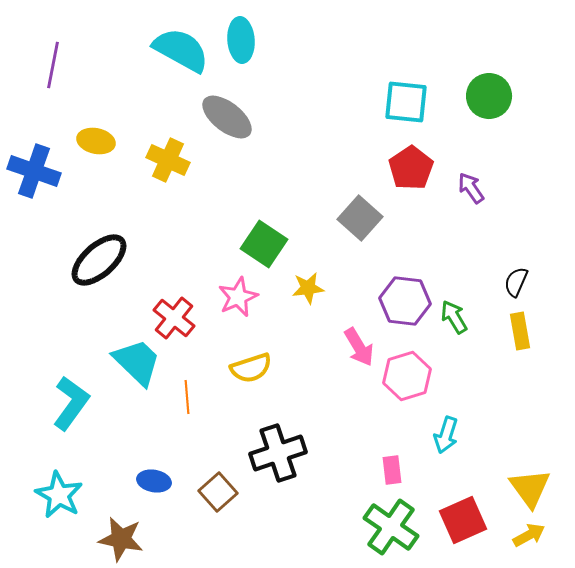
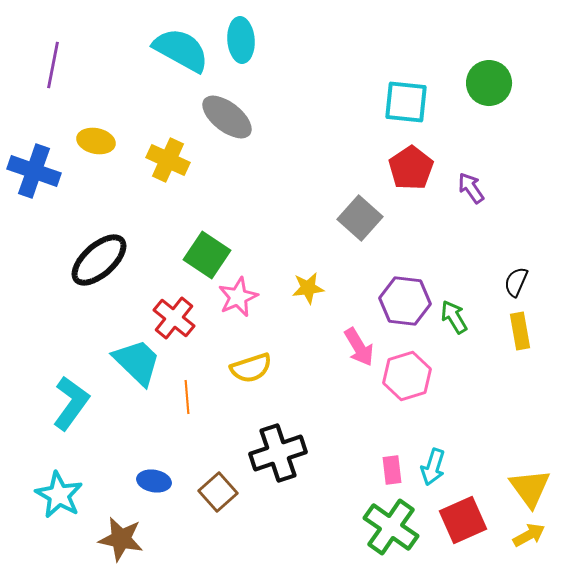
green circle: moved 13 px up
green square: moved 57 px left, 11 px down
cyan arrow: moved 13 px left, 32 px down
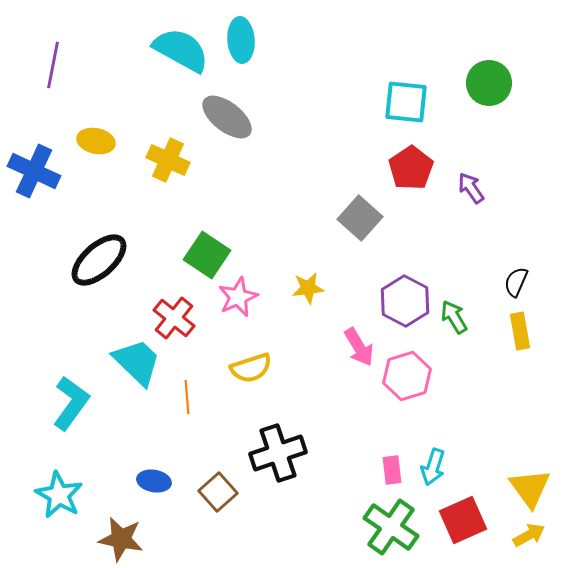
blue cross: rotated 6 degrees clockwise
purple hexagon: rotated 21 degrees clockwise
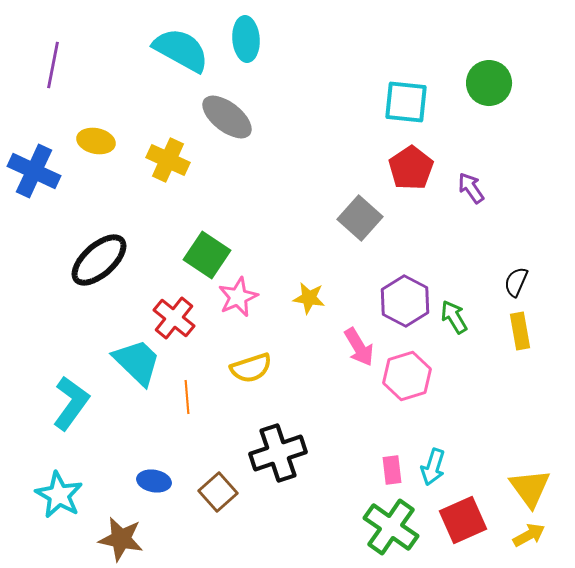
cyan ellipse: moved 5 px right, 1 px up
yellow star: moved 1 px right, 10 px down; rotated 16 degrees clockwise
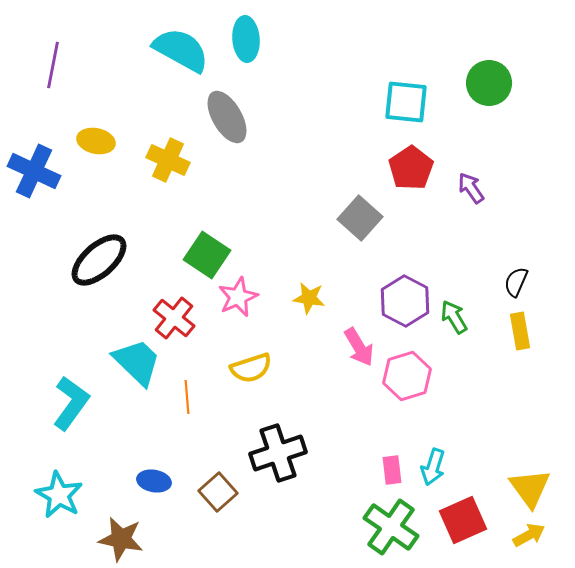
gray ellipse: rotated 22 degrees clockwise
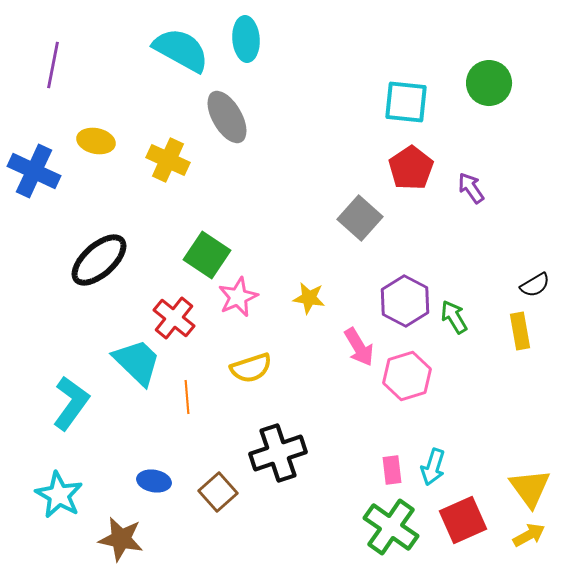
black semicircle: moved 19 px right, 3 px down; rotated 144 degrees counterclockwise
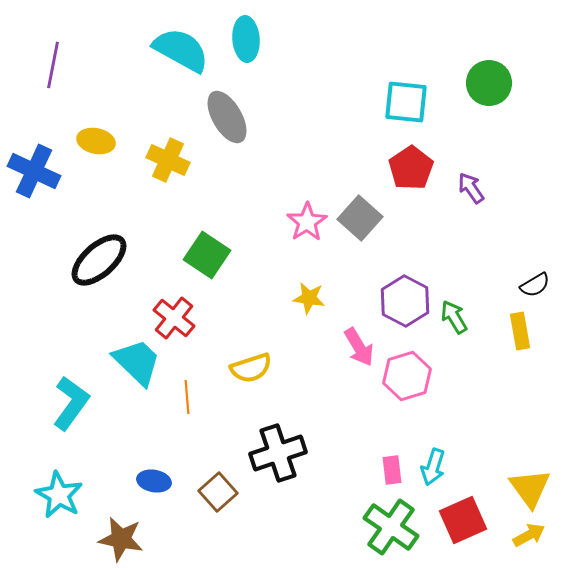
pink star: moved 69 px right, 75 px up; rotated 9 degrees counterclockwise
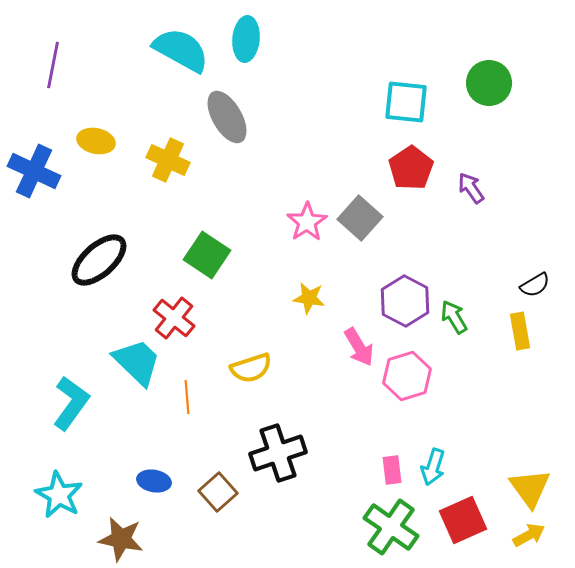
cyan ellipse: rotated 9 degrees clockwise
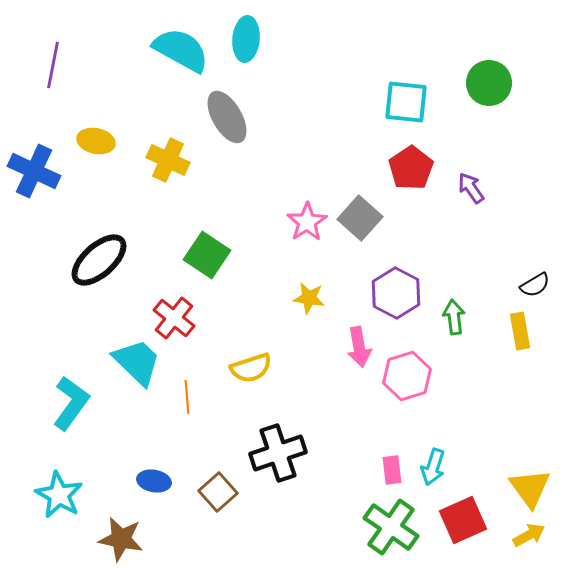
purple hexagon: moved 9 px left, 8 px up
green arrow: rotated 24 degrees clockwise
pink arrow: rotated 21 degrees clockwise
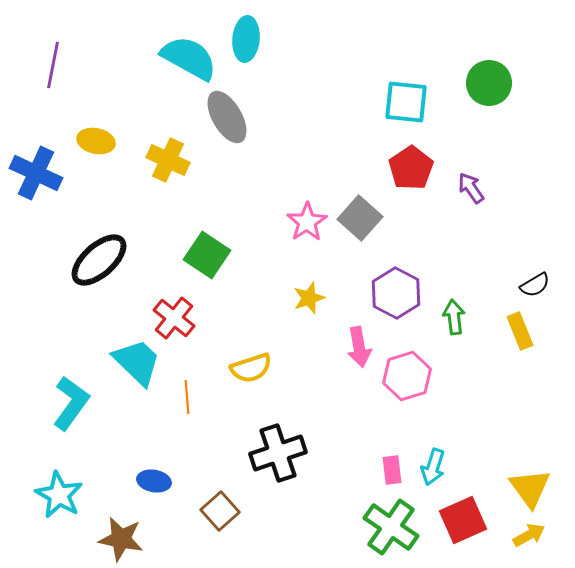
cyan semicircle: moved 8 px right, 8 px down
blue cross: moved 2 px right, 2 px down
yellow star: rotated 28 degrees counterclockwise
yellow rectangle: rotated 12 degrees counterclockwise
brown square: moved 2 px right, 19 px down
